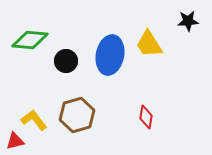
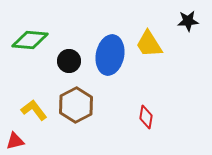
black circle: moved 3 px right
brown hexagon: moved 1 px left, 10 px up; rotated 12 degrees counterclockwise
yellow L-shape: moved 10 px up
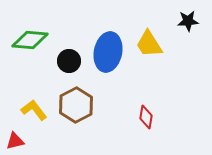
blue ellipse: moved 2 px left, 3 px up
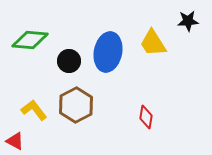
yellow trapezoid: moved 4 px right, 1 px up
red triangle: rotated 42 degrees clockwise
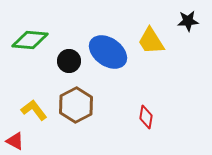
yellow trapezoid: moved 2 px left, 2 px up
blue ellipse: rotated 66 degrees counterclockwise
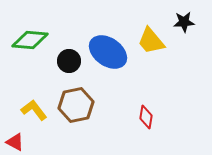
black star: moved 4 px left, 1 px down
yellow trapezoid: rotated 8 degrees counterclockwise
brown hexagon: rotated 16 degrees clockwise
red triangle: moved 1 px down
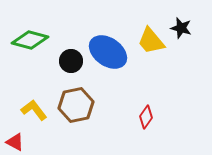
black star: moved 3 px left, 6 px down; rotated 20 degrees clockwise
green diamond: rotated 9 degrees clockwise
black circle: moved 2 px right
red diamond: rotated 25 degrees clockwise
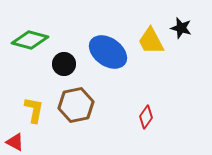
yellow trapezoid: rotated 12 degrees clockwise
black circle: moved 7 px left, 3 px down
yellow L-shape: rotated 48 degrees clockwise
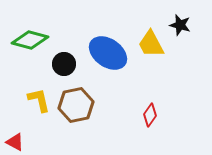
black star: moved 1 px left, 3 px up
yellow trapezoid: moved 3 px down
blue ellipse: moved 1 px down
yellow L-shape: moved 5 px right, 10 px up; rotated 24 degrees counterclockwise
red diamond: moved 4 px right, 2 px up
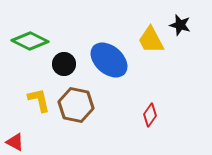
green diamond: moved 1 px down; rotated 12 degrees clockwise
yellow trapezoid: moved 4 px up
blue ellipse: moved 1 px right, 7 px down; rotated 6 degrees clockwise
brown hexagon: rotated 24 degrees clockwise
